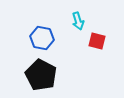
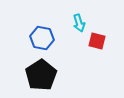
cyan arrow: moved 1 px right, 2 px down
black pentagon: rotated 12 degrees clockwise
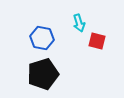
black pentagon: moved 2 px right, 1 px up; rotated 16 degrees clockwise
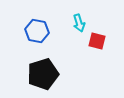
blue hexagon: moved 5 px left, 7 px up
